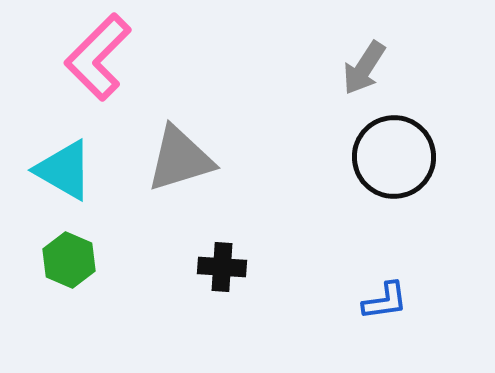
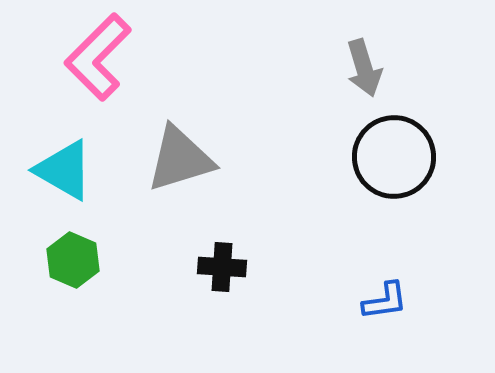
gray arrow: rotated 50 degrees counterclockwise
green hexagon: moved 4 px right
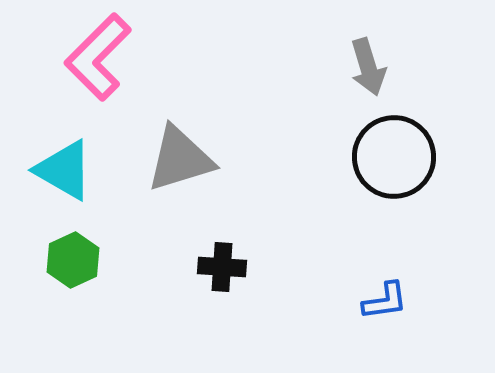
gray arrow: moved 4 px right, 1 px up
green hexagon: rotated 12 degrees clockwise
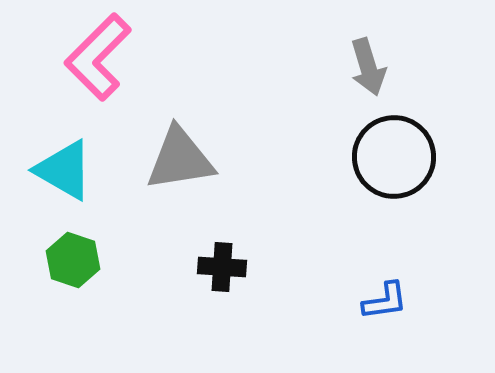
gray triangle: rotated 8 degrees clockwise
green hexagon: rotated 16 degrees counterclockwise
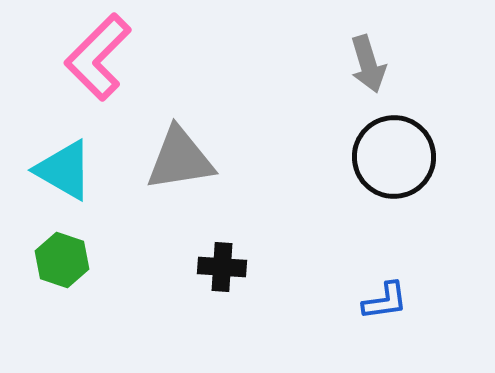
gray arrow: moved 3 px up
green hexagon: moved 11 px left
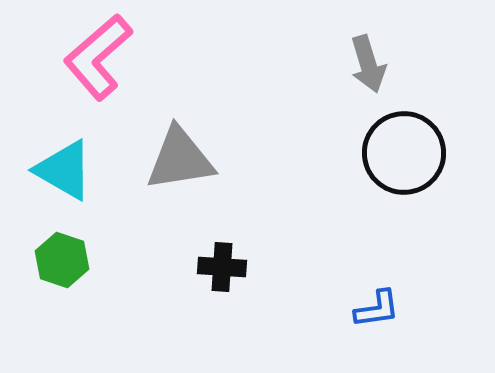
pink L-shape: rotated 4 degrees clockwise
black circle: moved 10 px right, 4 px up
blue L-shape: moved 8 px left, 8 px down
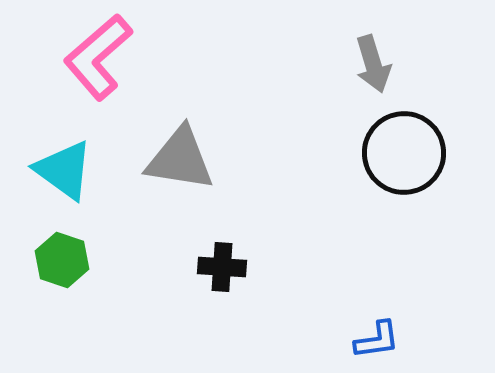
gray arrow: moved 5 px right
gray triangle: rotated 18 degrees clockwise
cyan triangle: rotated 6 degrees clockwise
blue L-shape: moved 31 px down
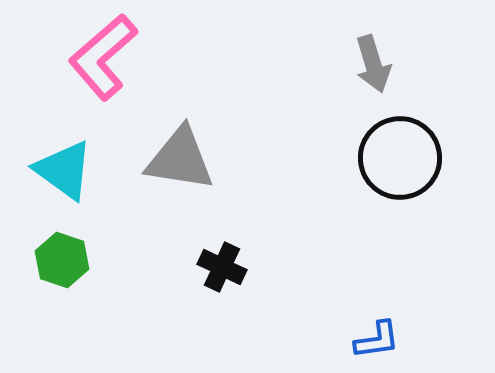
pink L-shape: moved 5 px right
black circle: moved 4 px left, 5 px down
black cross: rotated 21 degrees clockwise
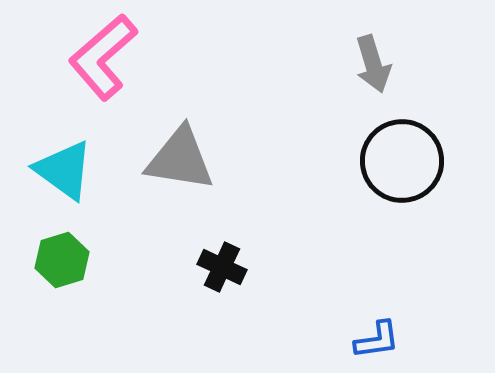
black circle: moved 2 px right, 3 px down
green hexagon: rotated 24 degrees clockwise
